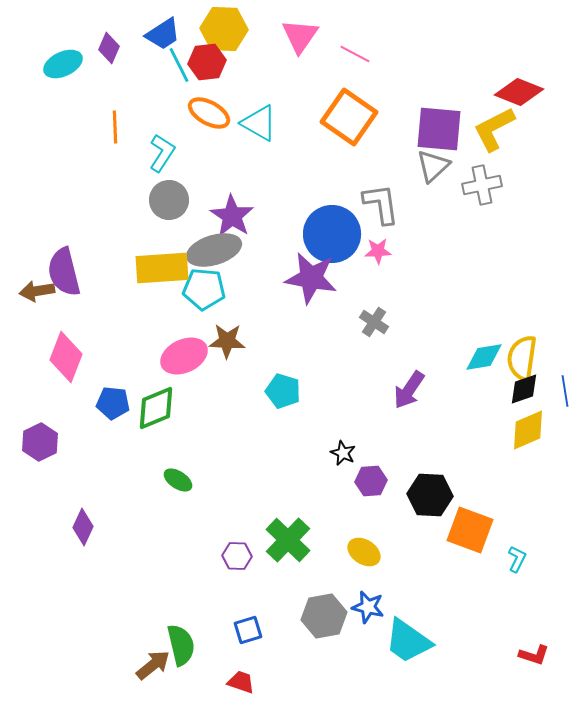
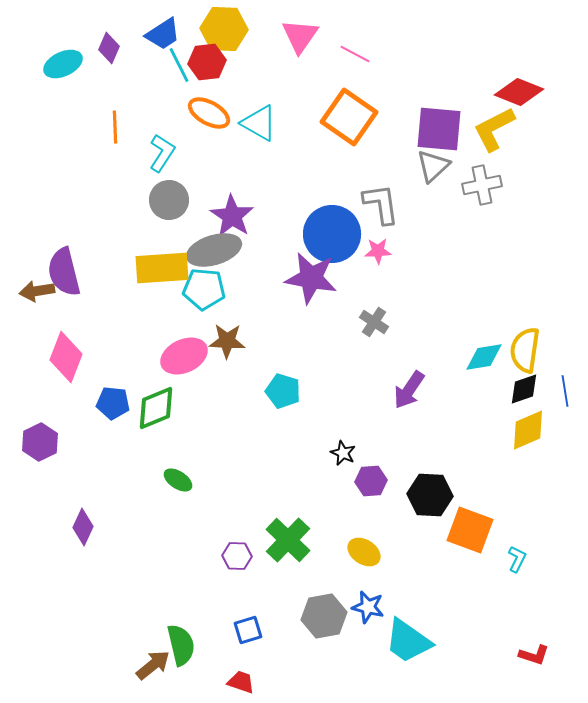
yellow semicircle at (522, 358): moved 3 px right, 8 px up
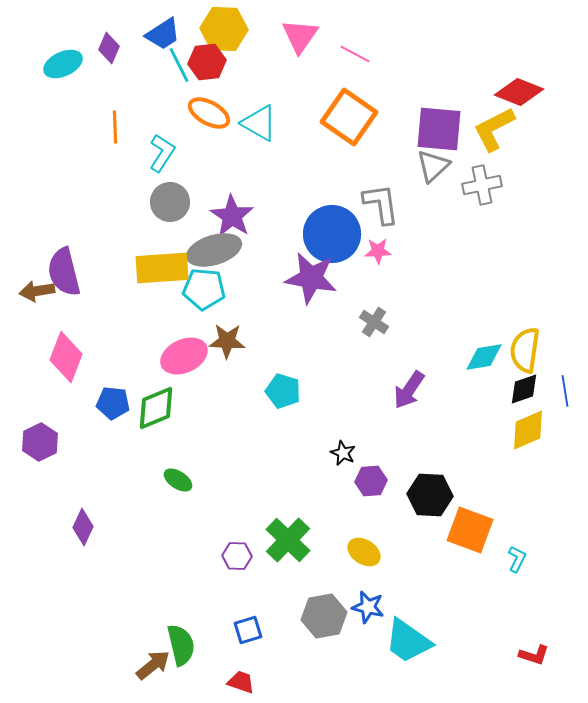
gray circle at (169, 200): moved 1 px right, 2 px down
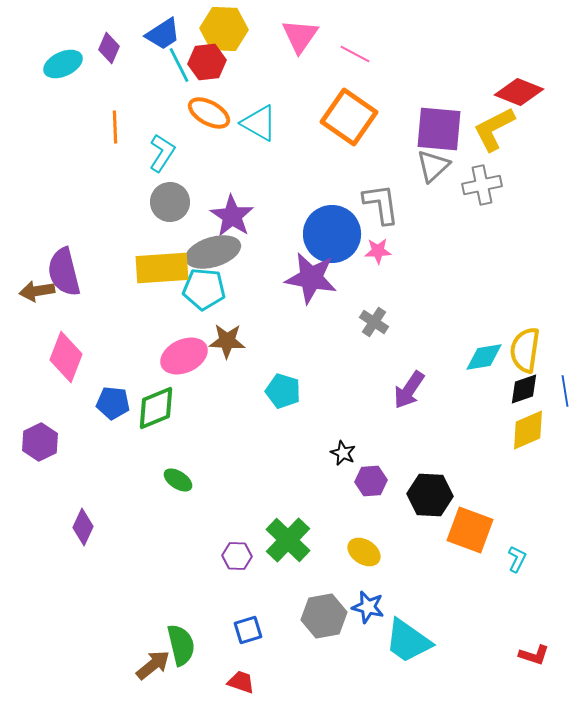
gray ellipse at (214, 250): moved 1 px left, 2 px down
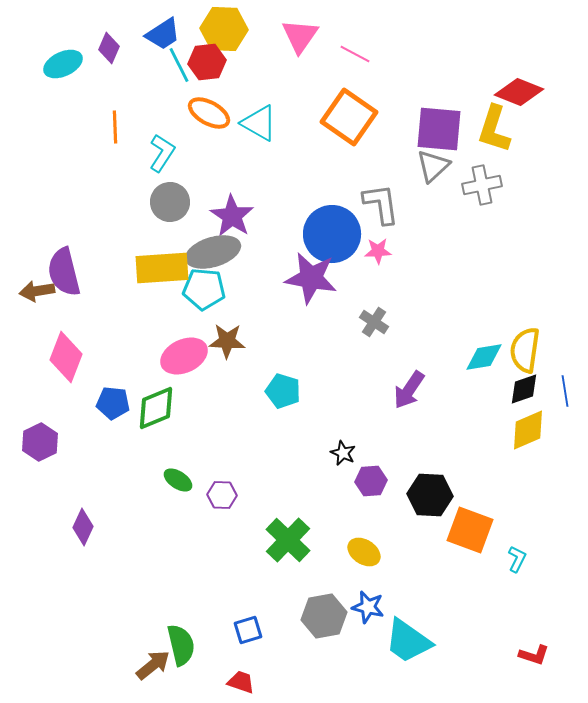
yellow L-shape at (494, 129): rotated 45 degrees counterclockwise
purple hexagon at (237, 556): moved 15 px left, 61 px up
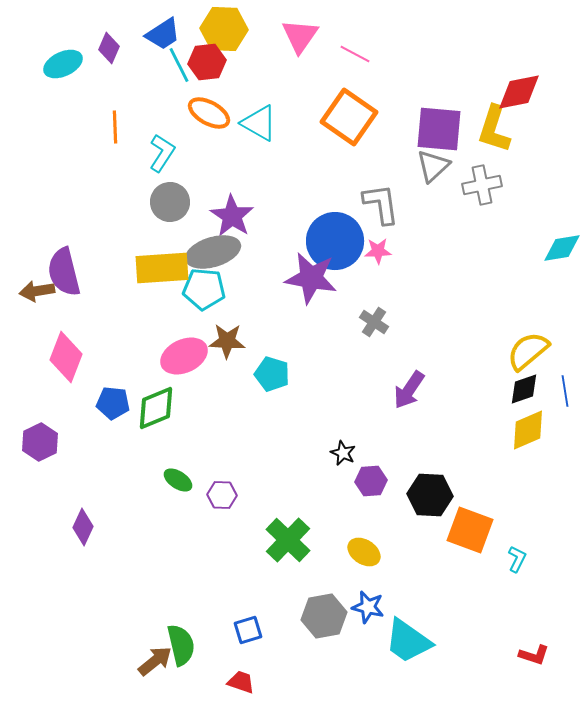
red diamond at (519, 92): rotated 33 degrees counterclockwise
blue circle at (332, 234): moved 3 px right, 7 px down
yellow semicircle at (525, 350): moved 3 px right, 1 px down; rotated 42 degrees clockwise
cyan diamond at (484, 357): moved 78 px right, 109 px up
cyan pentagon at (283, 391): moved 11 px left, 17 px up
brown arrow at (153, 665): moved 2 px right, 4 px up
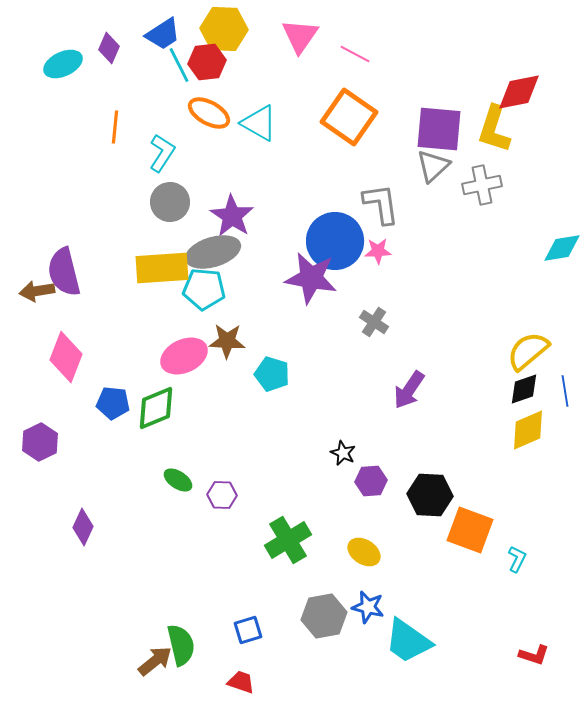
orange line at (115, 127): rotated 8 degrees clockwise
green cross at (288, 540): rotated 15 degrees clockwise
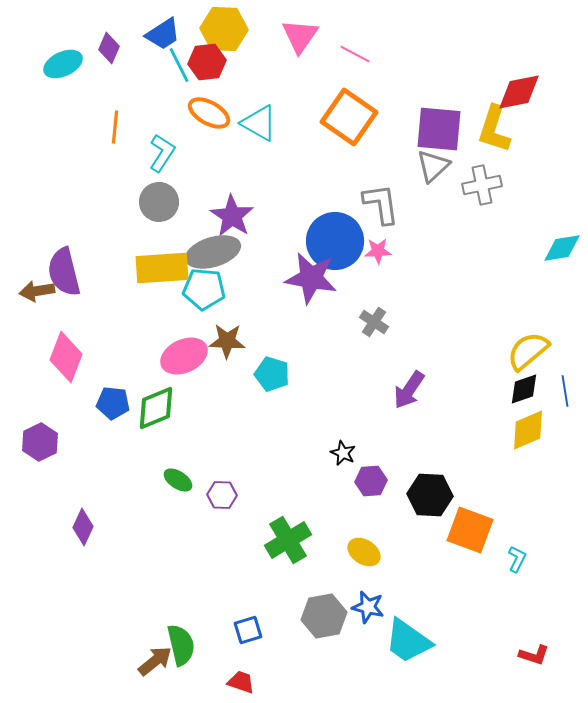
gray circle at (170, 202): moved 11 px left
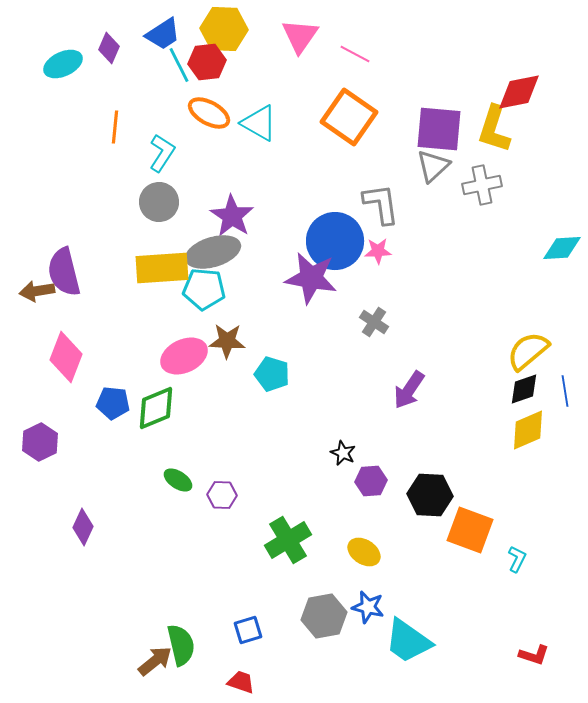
cyan diamond at (562, 248): rotated 6 degrees clockwise
